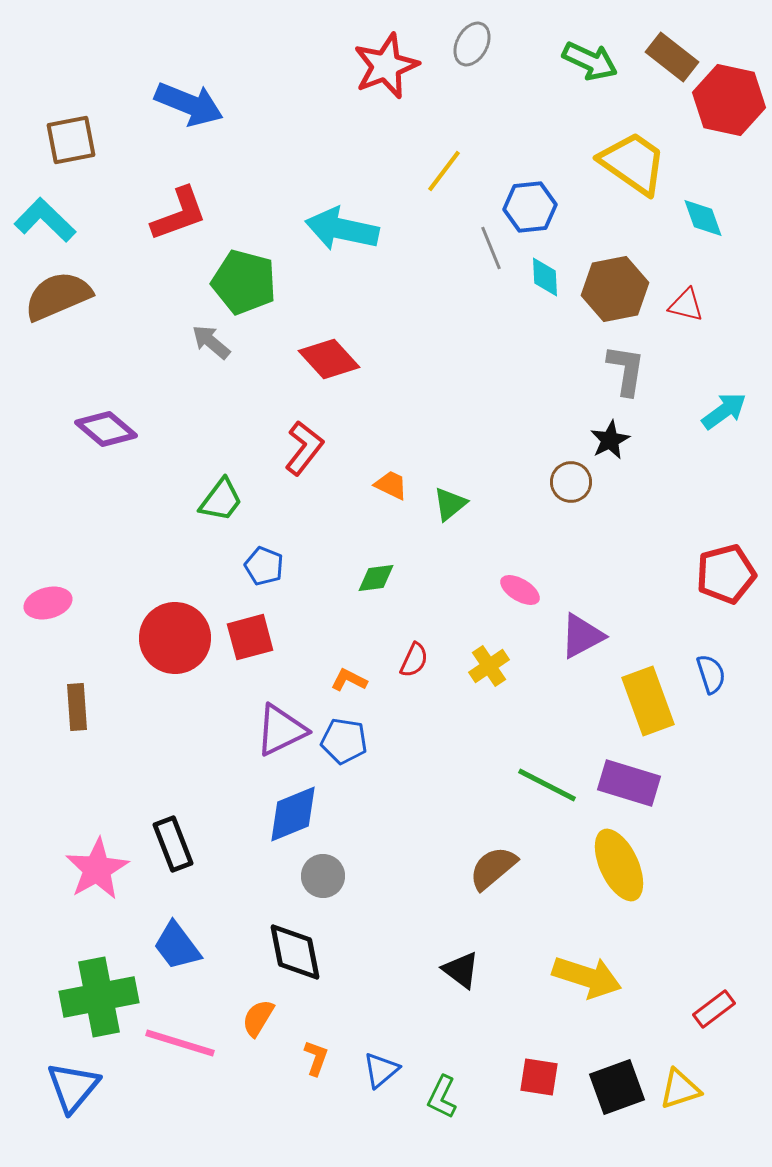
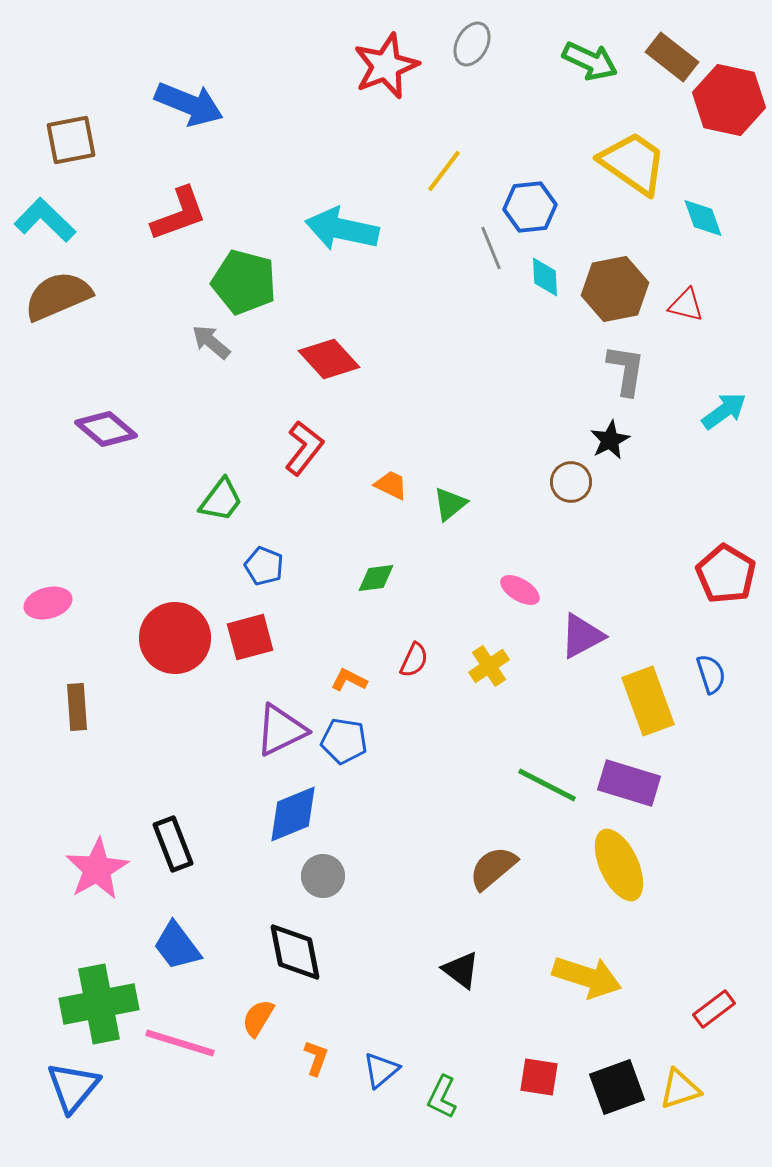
red pentagon at (726, 574): rotated 26 degrees counterclockwise
green cross at (99, 997): moved 7 px down
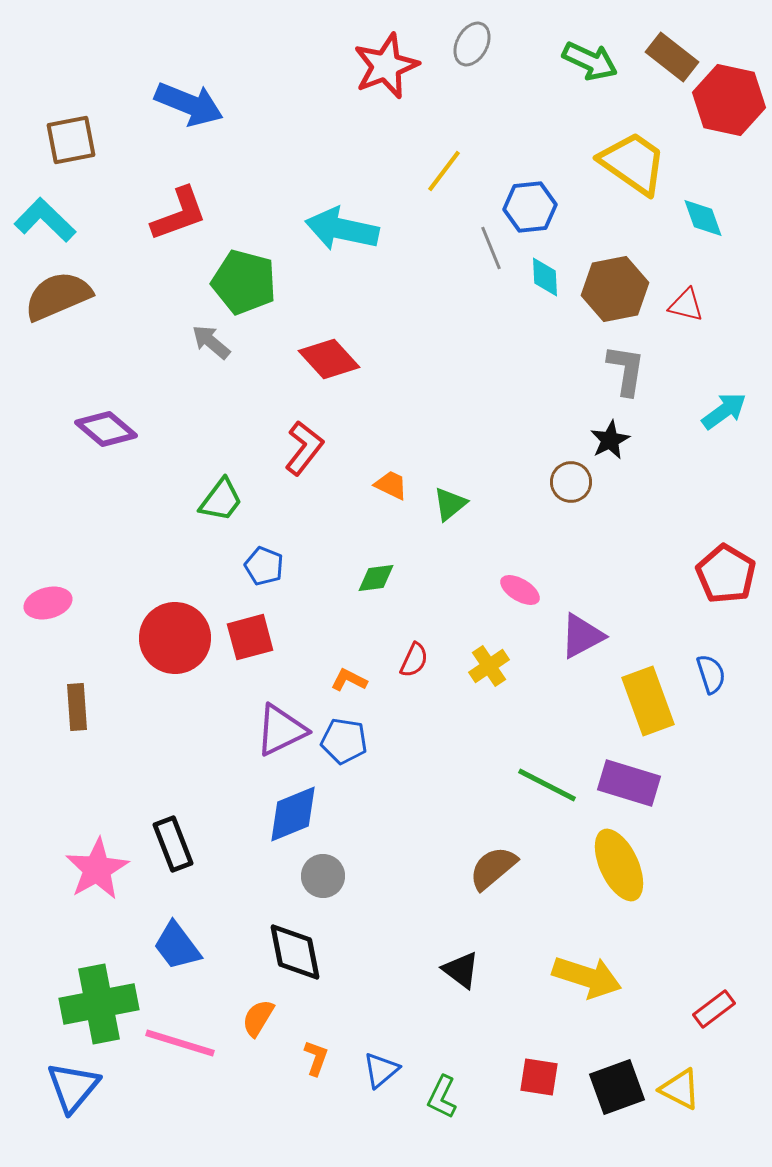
yellow triangle at (680, 1089): rotated 45 degrees clockwise
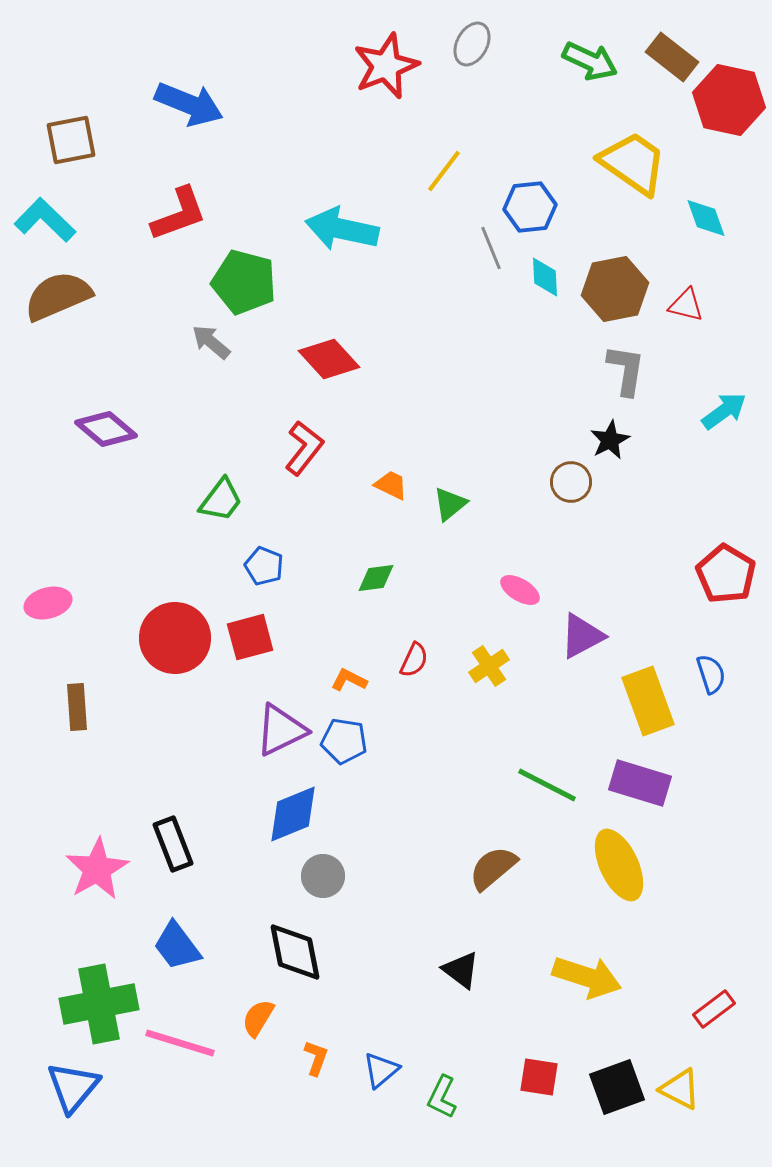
cyan diamond at (703, 218): moved 3 px right
purple rectangle at (629, 783): moved 11 px right
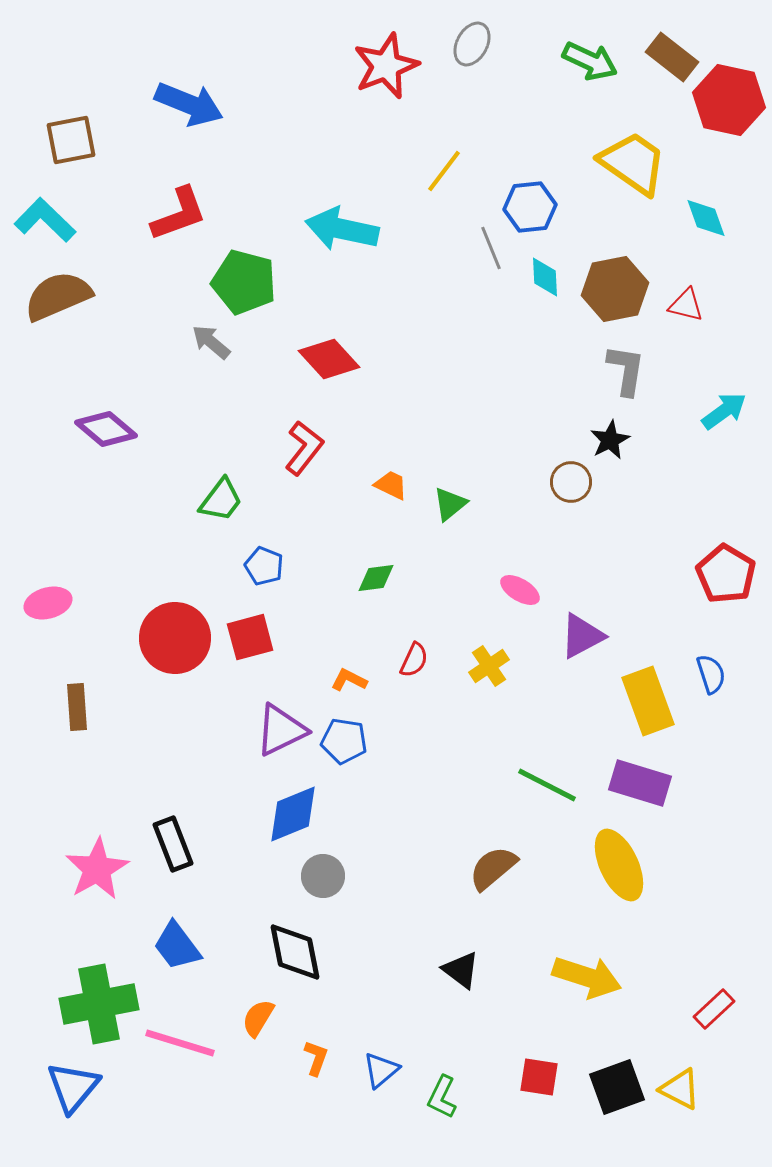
red rectangle at (714, 1009): rotated 6 degrees counterclockwise
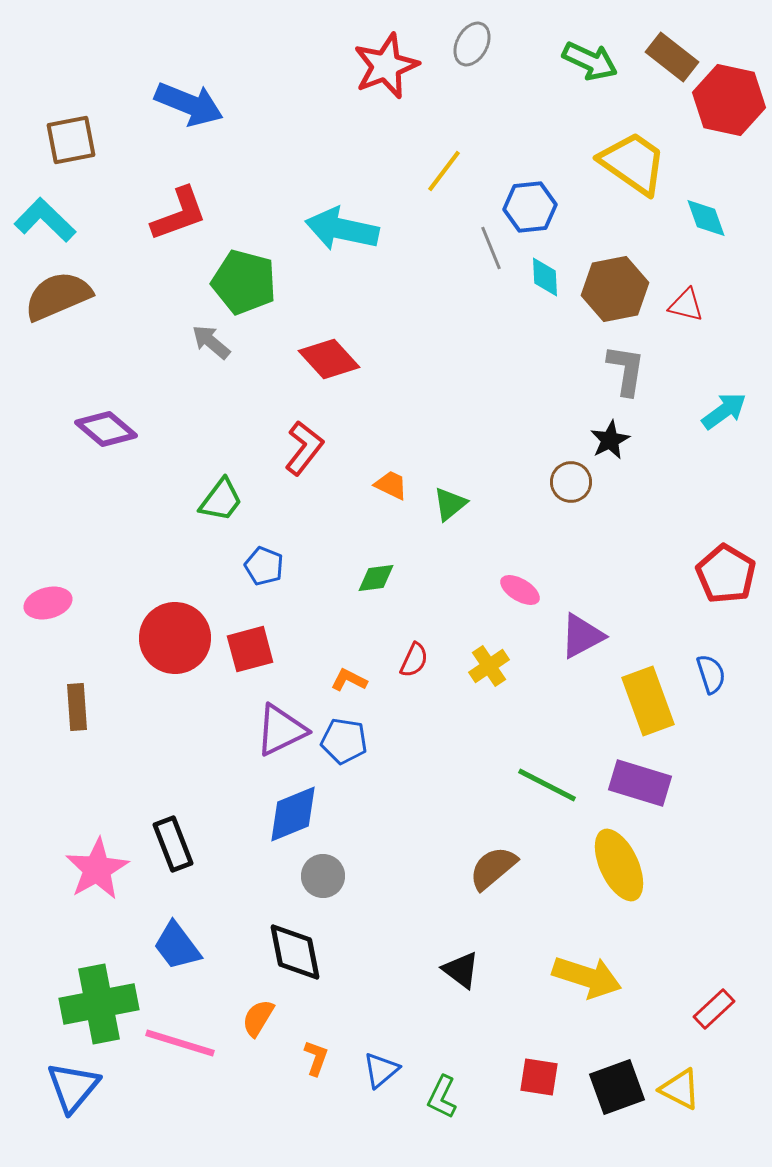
red square at (250, 637): moved 12 px down
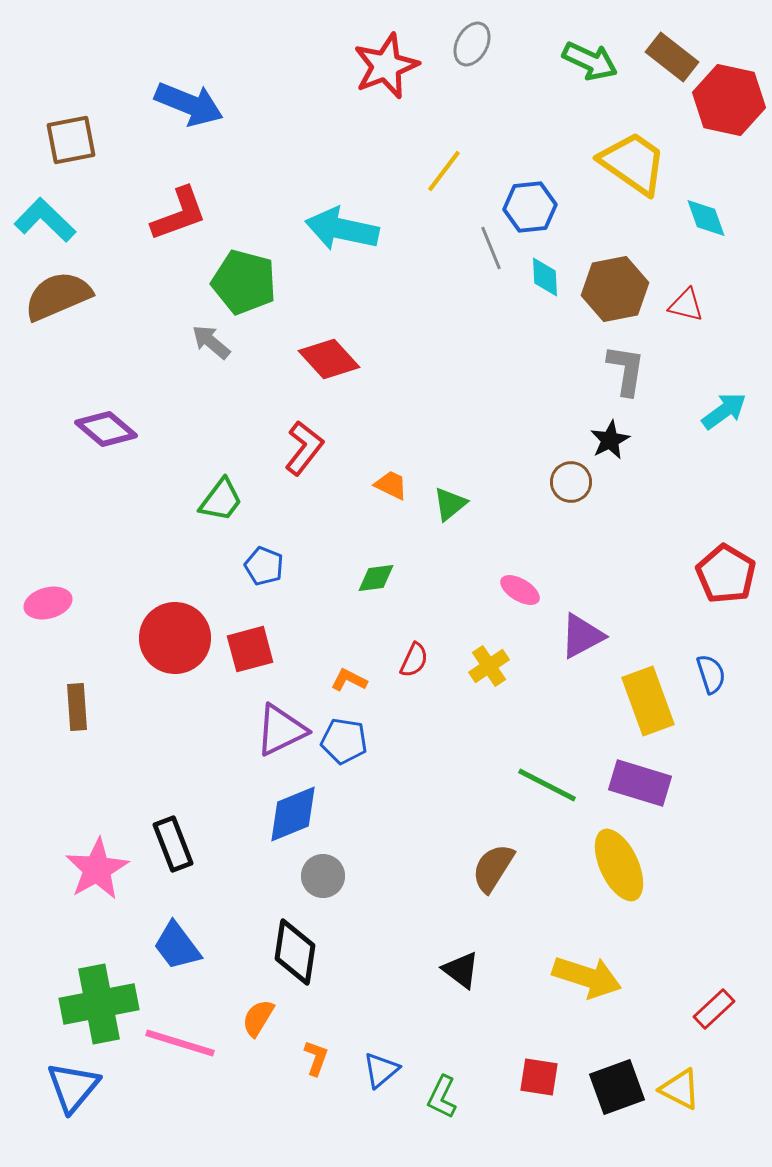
brown semicircle at (493, 868): rotated 18 degrees counterclockwise
black diamond at (295, 952): rotated 20 degrees clockwise
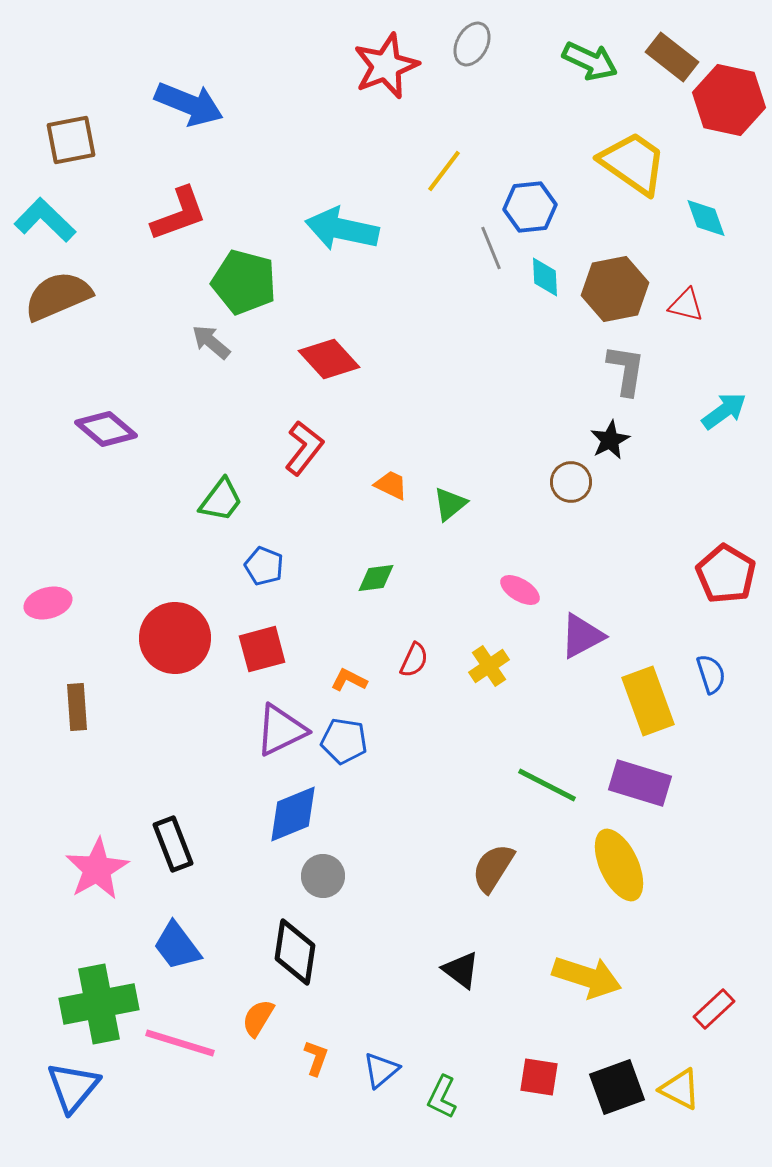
red square at (250, 649): moved 12 px right
